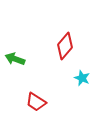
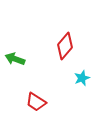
cyan star: rotated 28 degrees clockwise
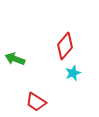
cyan star: moved 9 px left, 5 px up
